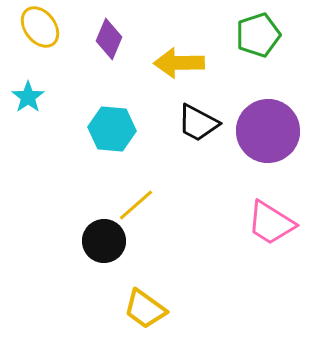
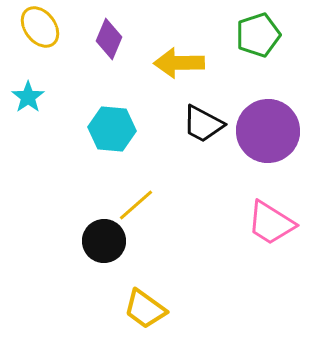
black trapezoid: moved 5 px right, 1 px down
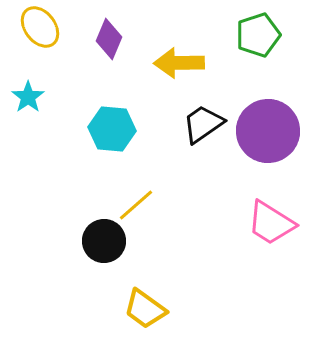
black trapezoid: rotated 117 degrees clockwise
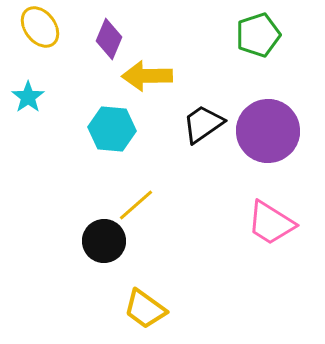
yellow arrow: moved 32 px left, 13 px down
